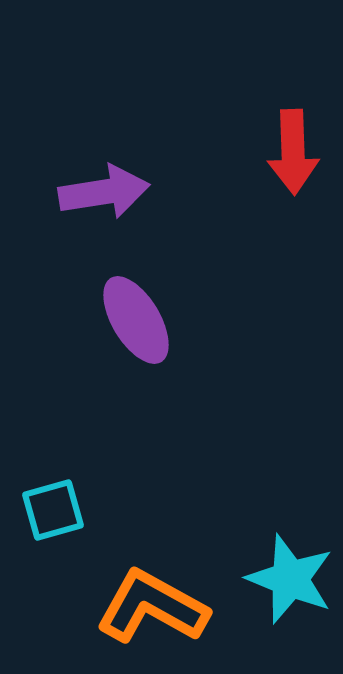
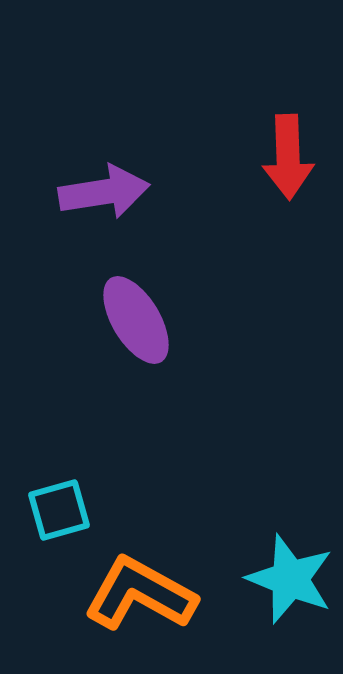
red arrow: moved 5 px left, 5 px down
cyan square: moved 6 px right
orange L-shape: moved 12 px left, 13 px up
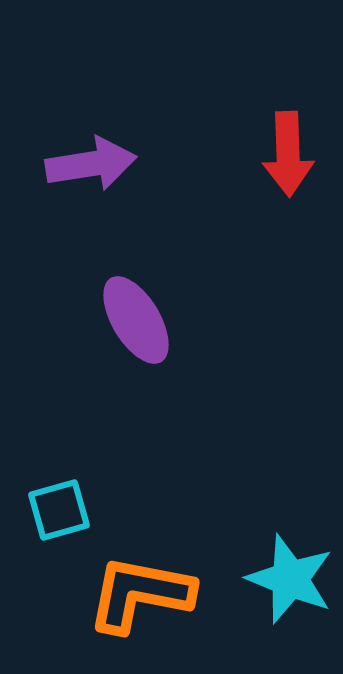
red arrow: moved 3 px up
purple arrow: moved 13 px left, 28 px up
orange L-shape: rotated 18 degrees counterclockwise
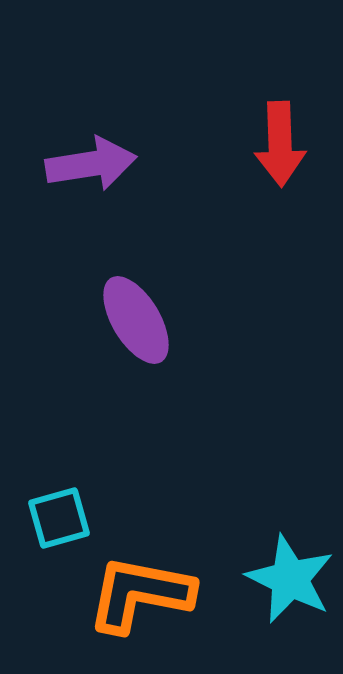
red arrow: moved 8 px left, 10 px up
cyan square: moved 8 px down
cyan star: rotated 4 degrees clockwise
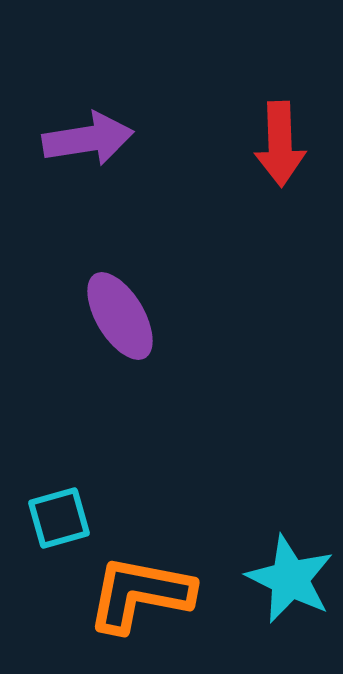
purple arrow: moved 3 px left, 25 px up
purple ellipse: moved 16 px left, 4 px up
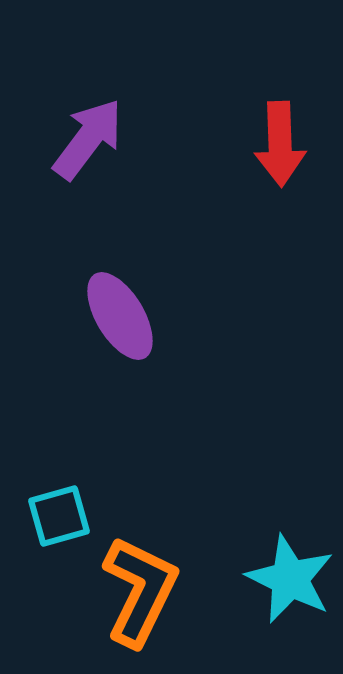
purple arrow: rotated 44 degrees counterclockwise
cyan square: moved 2 px up
orange L-shape: moved 3 px up; rotated 105 degrees clockwise
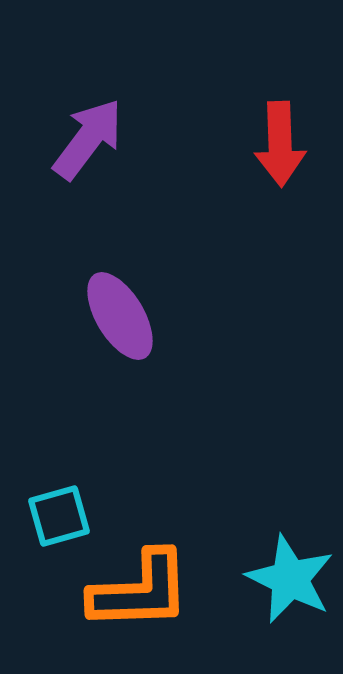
orange L-shape: rotated 62 degrees clockwise
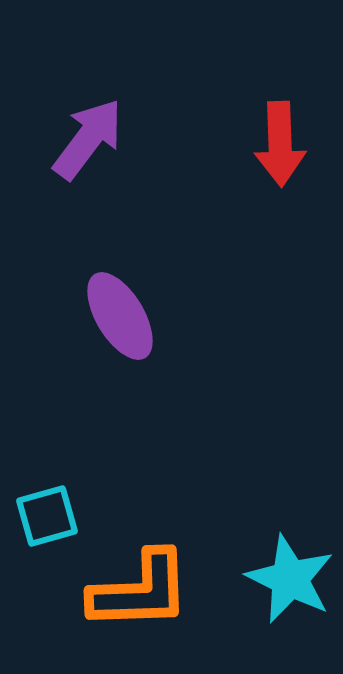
cyan square: moved 12 px left
